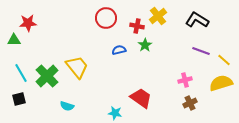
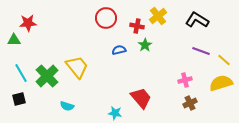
red trapezoid: rotated 15 degrees clockwise
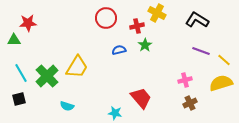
yellow cross: moved 1 px left, 3 px up; rotated 24 degrees counterclockwise
red cross: rotated 24 degrees counterclockwise
yellow trapezoid: rotated 70 degrees clockwise
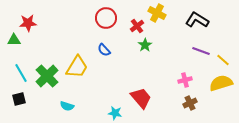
red cross: rotated 24 degrees counterclockwise
blue semicircle: moved 15 px left; rotated 120 degrees counterclockwise
yellow line: moved 1 px left
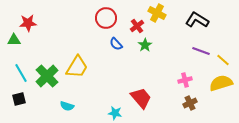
blue semicircle: moved 12 px right, 6 px up
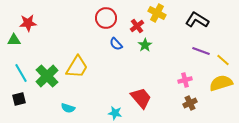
cyan semicircle: moved 1 px right, 2 px down
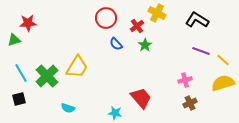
green triangle: rotated 16 degrees counterclockwise
yellow semicircle: moved 2 px right
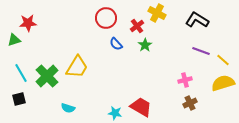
red trapezoid: moved 9 px down; rotated 20 degrees counterclockwise
